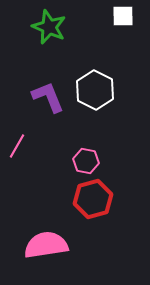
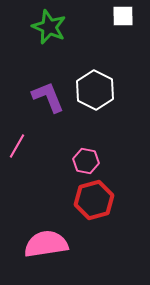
red hexagon: moved 1 px right, 1 px down
pink semicircle: moved 1 px up
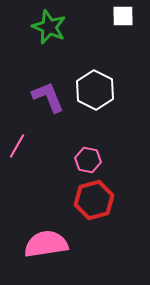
pink hexagon: moved 2 px right, 1 px up
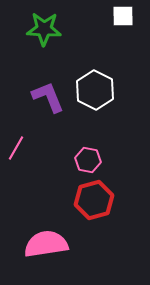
green star: moved 5 px left, 2 px down; rotated 20 degrees counterclockwise
pink line: moved 1 px left, 2 px down
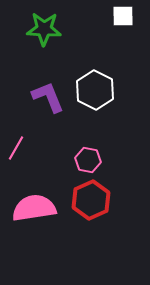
red hexagon: moved 3 px left; rotated 9 degrees counterclockwise
pink semicircle: moved 12 px left, 36 px up
